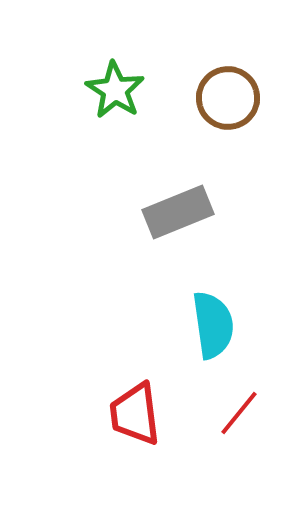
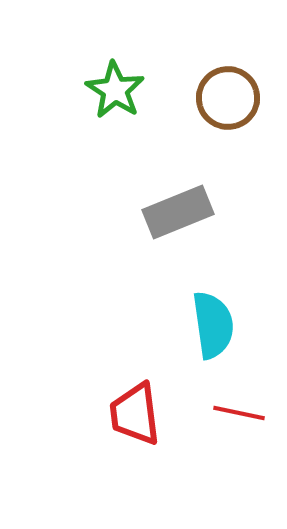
red line: rotated 63 degrees clockwise
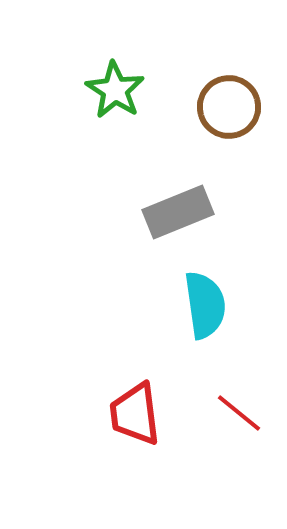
brown circle: moved 1 px right, 9 px down
cyan semicircle: moved 8 px left, 20 px up
red line: rotated 27 degrees clockwise
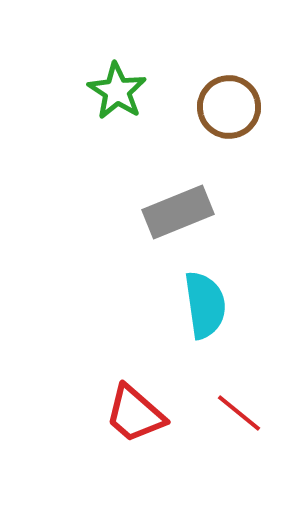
green star: moved 2 px right, 1 px down
red trapezoid: rotated 42 degrees counterclockwise
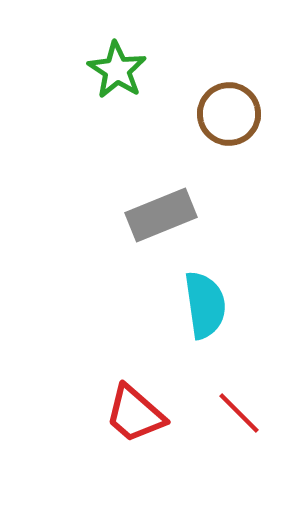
green star: moved 21 px up
brown circle: moved 7 px down
gray rectangle: moved 17 px left, 3 px down
red line: rotated 6 degrees clockwise
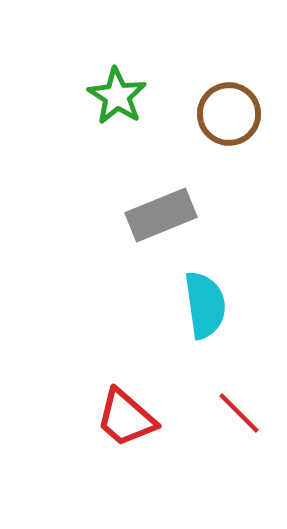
green star: moved 26 px down
red trapezoid: moved 9 px left, 4 px down
